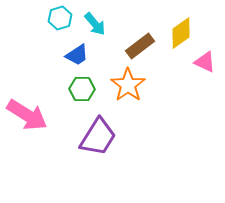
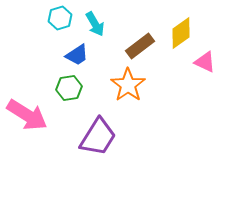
cyan arrow: rotated 10 degrees clockwise
green hexagon: moved 13 px left, 1 px up; rotated 10 degrees counterclockwise
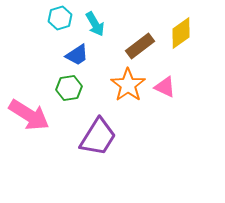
pink triangle: moved 40 px left, 25 px down
pink arrow: moved 2 px right
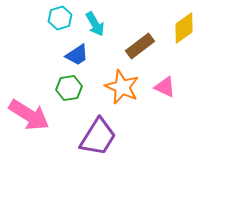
yellow diamond: moved 3 px right, 5 px up
orange star: moved 6 px left, 2 px down; rotated 12 degrees counterclockwise
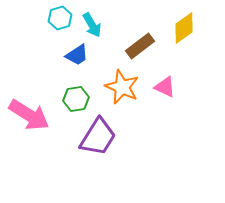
cyan arrow: moved 3 px left, 1 px down
green hexagon: moved 7 px right, 11 px down
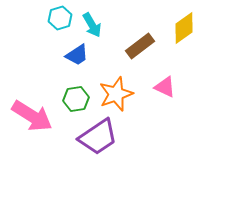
orange star: moved 6 px left, 7 px down; rotated 28 degrees clockwise
pink arrow: moved 3 px right, 1 px down
purple trapezoid: rotated 24 degrees clockwise
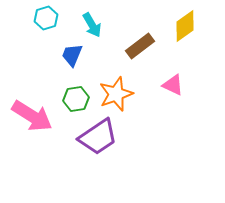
cyan hexagon: moved 14 px left
yellow diamond: moved 1 px right, 2 px up
blue trapezoid: moved 5 px left; rotated 145 degrees clockwise
pink triangle: moved 8 px right, 2 px up
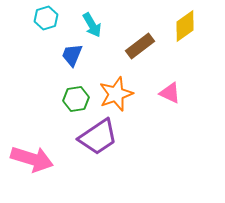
pink triangle: moved 3 px left, 8 px down
pink arrow: moved 43 px down; rotated 15 degrees counterclockwise
